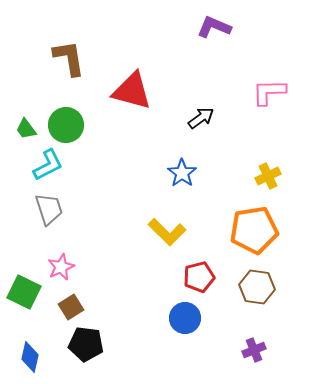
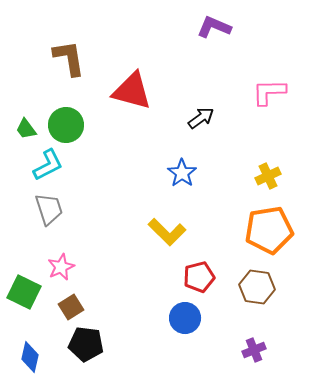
orange pentagon: moved 15 px right
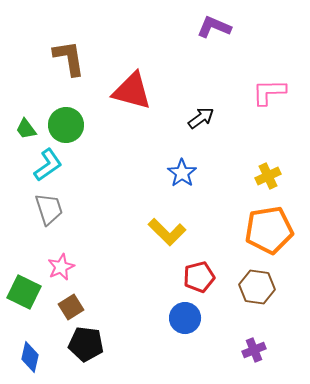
cyan L-shape: rotated 8 degrees counterclockwise
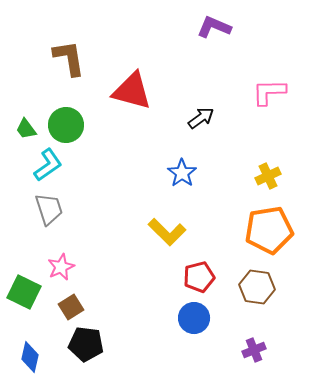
blue circle: moved 9 px right
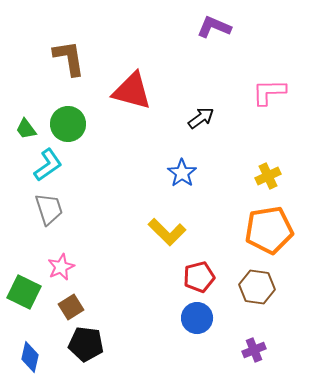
green circle: moved 2 px right, 1 px up
blue circle: moved 3 px right
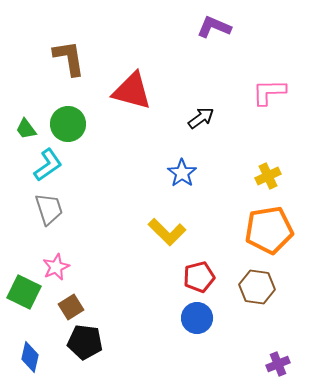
pink star: moved 5 px left
black pentagon: moved 1 px left, 2 px up
purple cross: moved 24 px right, 14 px down
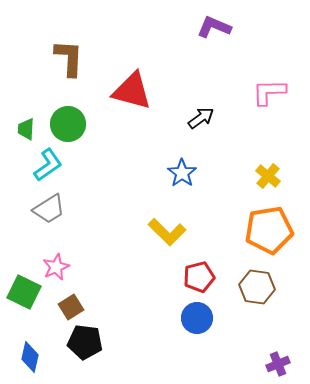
brown L-shape: rotated 12 degrees clockwise
green trapezoid: rotated 40 degrees clockwise
yellow cross: rotated 25 degrees counterclockwise
gray trapezoid: rotated 76 degrees clockwise
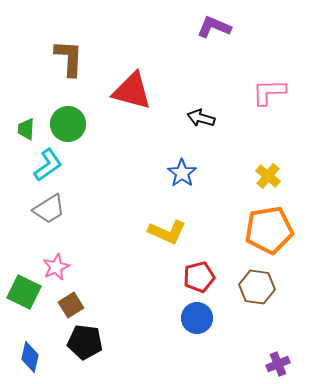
black arrow: rotated 128 degrees counterclockwise
yellow L-shape: rotated 21 degrees counterclockwise
brown square: moved 2 px up
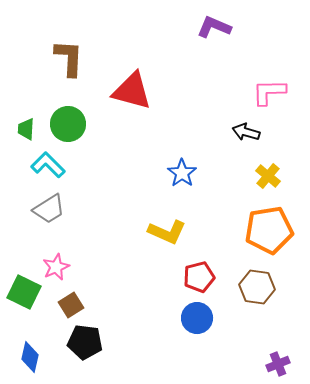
black arrow: moved 45 px right, 14 px down
cyan L-shape: rotated 100 degrees counterclockwise
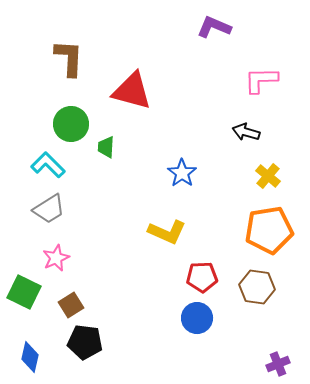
pink L-shape: moved 8 px left, 12 px up
green circle: moved 3 px right
green trapezoid: moved 80 px right, 18 px down
pink star: moved 9 px up
red pentagon: moved 3 px right; rotated 12 degrees clockwise
